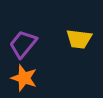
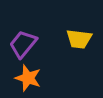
orange star: moved 4 px right
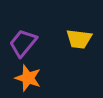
purple trapezoid: moved 1 px up
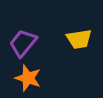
yellow trapezoid: rotated 16 degrees counterclockwise
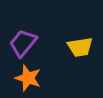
yellow trapezoid: moved 1 px right, 8 px down
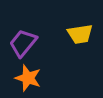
yellow trapezoid: moved 13 px up
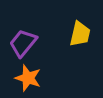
yellow trapezoid: rotated 68 degrees counterclockwise
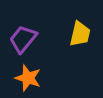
purple trapezoid: moved 4 px up
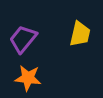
orange star: rotated 12 degrees counterclockwise
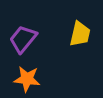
orange star: moved 1 px left, 1 px down
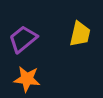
purple trapezoid: rotated 12 degrees clockwise
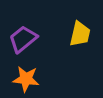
orange star: moved 1 px left
